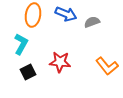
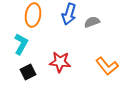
blue arrow: moved 3 px right; rotated 85 degrees clockwise
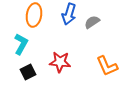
orange ellipse: moved 1 px right
gray semicircle: rotated 14 degrees counterclockwise
orange L-shape: rotated 15 degrees clockwise
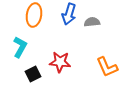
gray semicircle: rotated 28 degrees clockwise
cyan L-shape: moved 1 px left, 3 px down
orange L-shape: moved 1 px down
black square: moved 5 px right, 2 px down
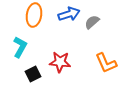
blue arrow: rotated 125 degrees counterclockwise
gray semicircle: rotated 35 degrees counterclockwise
orange L-shape: moved 1 px left, 4 px up
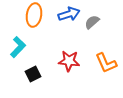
cyan L-shape: moved 2 px left; rotated 15 degrees clockwise
red star: moved 9 px right, 1 px up
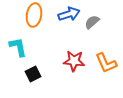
cyan L-shape: rotated 55 degrees counterclockwise
red star: moved 5 px right
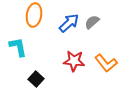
blue arrow: moved 9 px down; rotated 25 degrees counterclockwise
orange L-shape: rotated 15 degrees counterclockwise
black square: moved 3 px right, 5 px down; rotated 21 degrees counterclockwise
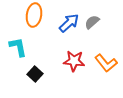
black square: moved 1 px left, 5 px up
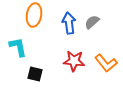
blue arrow: rotated 55 degrees counterclockwise
black square: rotated 28 degrees counterclockwise
